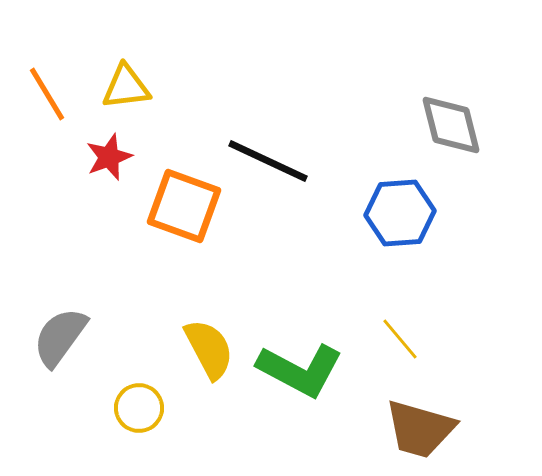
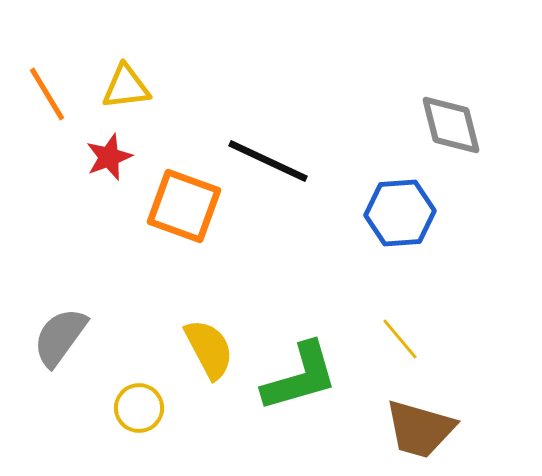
green L-shape: moved 7 px down; rotated 44 degrees counterclockwise
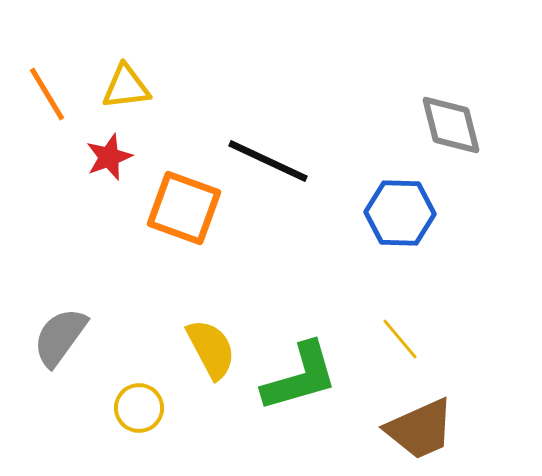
orange square: moved 2 px down
blue hexagon: rotated 6 degrees clockwise
yellow semicircle: moved 2 px right
brown trapezoid: rotated 40 degrees counterclockwise
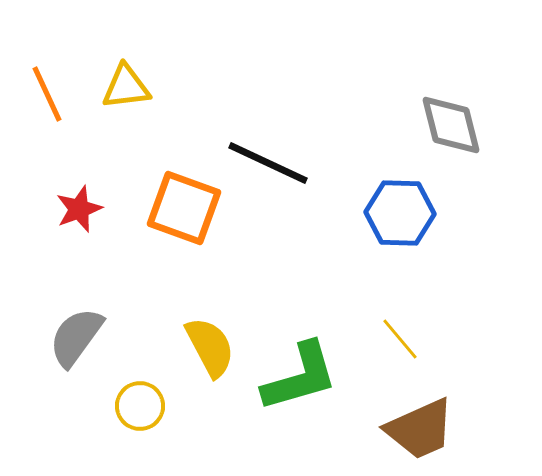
orange line: rotated 6 degrees clockwise
red star: moved 30 px left, 52 px down
black line: moved 2 px down
gray semicircle: moved 16 px right
yellow semicircle: moved 1 px left, 2 px up
yellow circle: moved 1 px right, 2 px up
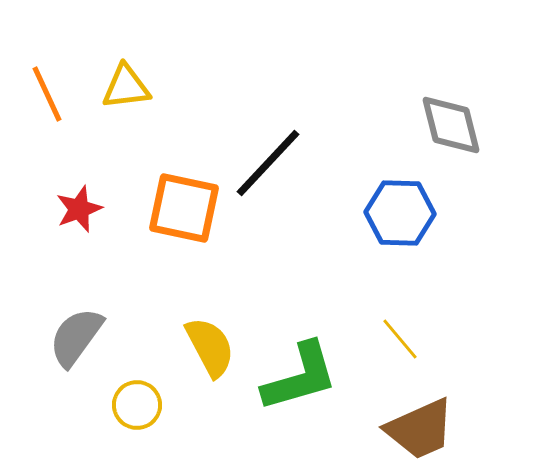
black line: rotated 72 degrees counterclockwise
orange square: rotated 8 degrees counterclockwise
yellow circle: moved 3 px left, 1 px up
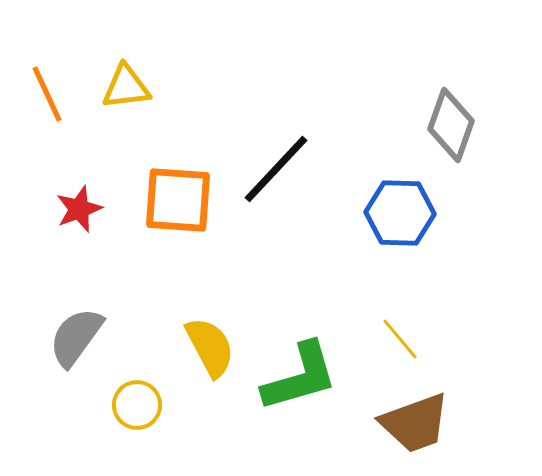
gray diamond: rotated 34 degrees clockwise
black line: moved 8 px right, 6 px down
orange square: moved 6 px left, 8 px up; rotated 8 degrees counterclockwise
brown trapezoid: moved 5 px left, 6 px up; rotated 4 degrees clockwise
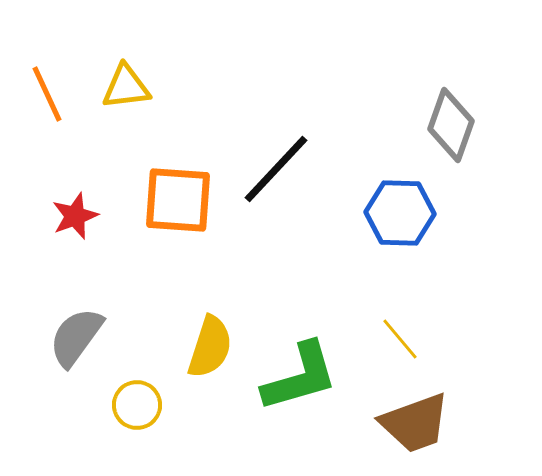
red star: moved 4 px left, 7 px down
yellow semicircle: rotated 46 degrees clockwise
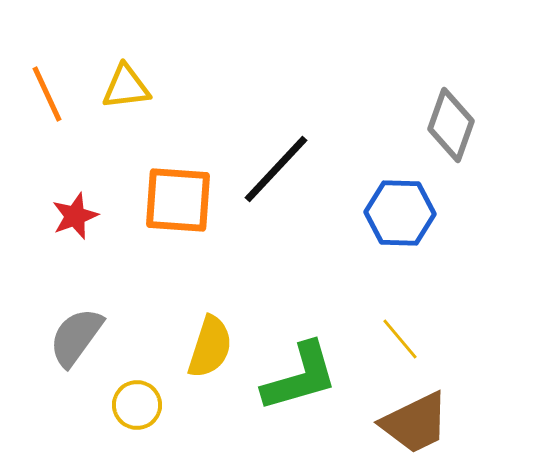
brown trapezoid: rotated 6 degrees counterclockwise
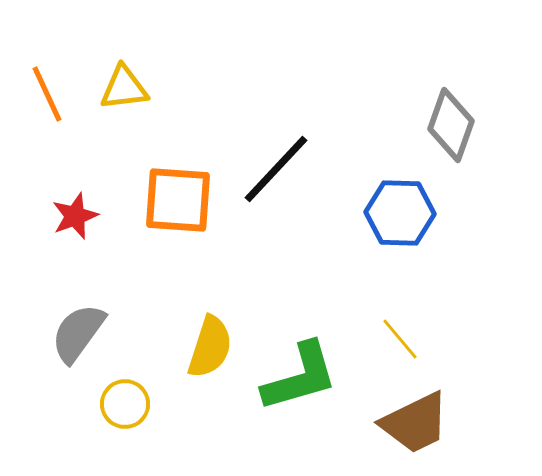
yellow triangle: moved 2 px left, 1 px down
gray semicircle: moved 2 px right, 4 px up
yellow circle: moved 12 px left, 1 px up
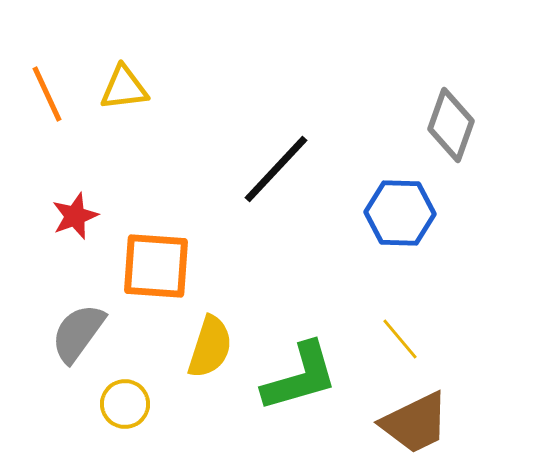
orange square: moved 22 px left, 66 px down
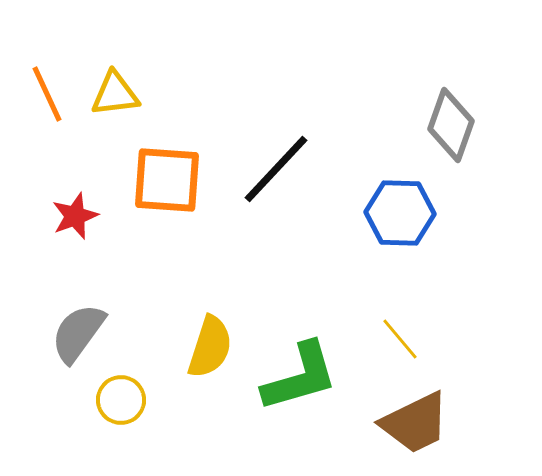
yellow triangle: moved 9 px left, 6 px down
orange square: moved 11 px right, 86 px up
yellow circle: moved 4 px left, 4 px up
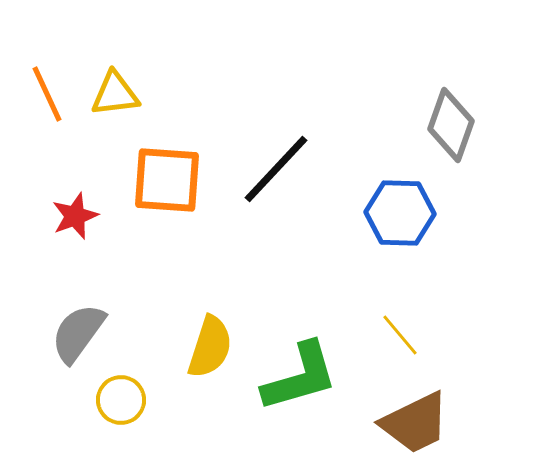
yellow line: moved 4 px up
